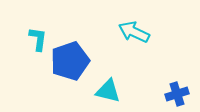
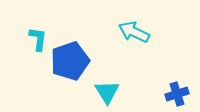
cyan triangle: moved 1 px left, 1 px down; rotated 44 degrees clockwise
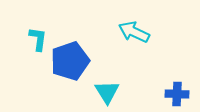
blue cross: rotated 20 degrees clockwise
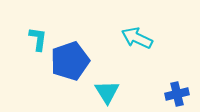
cyan arrow: moved 3 px right, 6 px down
blue cross: rotated 15 degrees counterclockwise
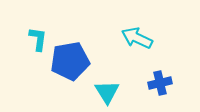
blue pentagon: rotated 9 degrees clockwise
blue cross: moved 17 px left, 11 px up
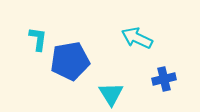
blue cross: moved 4 px right, 4 px up
cyan triangle: moved 4 px right, 2 px down
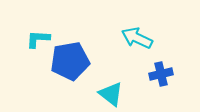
cyan L-shape: rotated 95 degrees counterclockwise
blue cross: moved 3 px left, 5 px up
cyan triangle: rotated 20 degrees counterclockwise
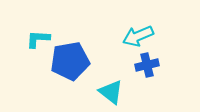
cyan arrow: moved 1 px right, 2 px up; rotated 48 degrees counterclockwise
blue cross: moved 14 px left, 9 px up
cyan triangle: moved 2 px up
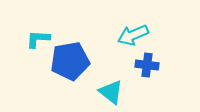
cyan arrow: moved 5 px left, 1 px up
blue cross: rotated 20 degrees clockwise
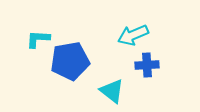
blue cross: rotated 10 degrees counterclockwise
cyan triangle: moved 1 px right, 1 px up
